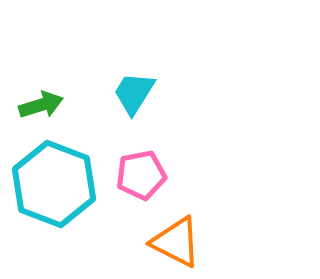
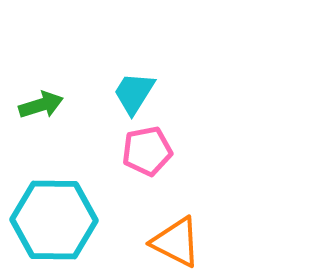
pink pentagon: moved 6 px right, 24 px up
cyan hexagon: moved 36 px down; rotated 20 degrees counterclockwise
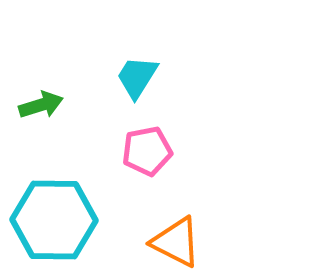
cyan trapezoid: moved 3 px right, 16 px up
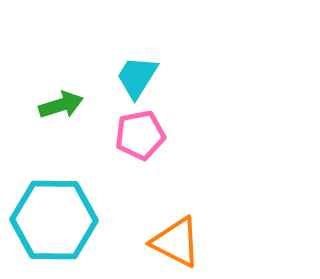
green arrow: moved 20 px right
pink pentagon: moved 7 px left, 16 px up
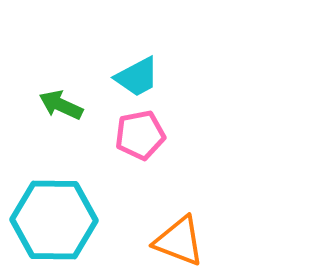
cyan trapezoid: rotated 150 degrees counterclockwise
green arrow: rotated 138 degrees counterclockwise
orange triangle: moved 3 px right, 1 px up; rotated 6 degrees counterclockwise
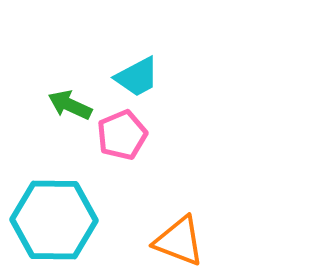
green arrow: moved 9 px right
pink pentagon: moved 18 px left; rotated 12 degrees counterclockwise
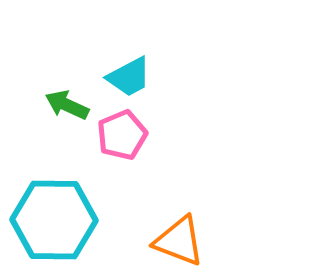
cyan trapezoid: moved 8 px left
green arrow: moved 3 px left
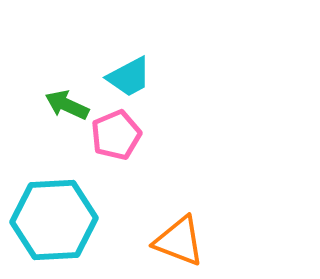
pink pentagon: moved 6 px left
cyan hexagon: rotated 4 degrees counterclockwise
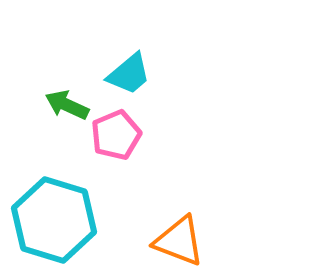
cyan trapezoid: moved 3 px up; rotated 12 degrees counterclockwise
cyan hexagon: rotated 20 degrees clockwise
